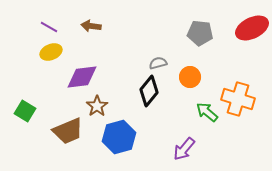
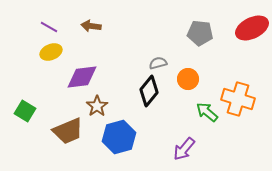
orange circle: moved 2 px left, 2 px down
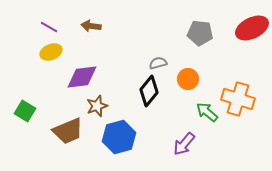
brown star: rotated 15 degrees clockwise
purple arrow: moved 5 px up
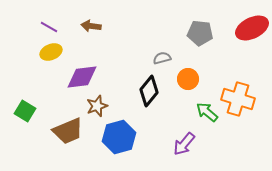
gray semicircle: moved 4 px right, 5 px up
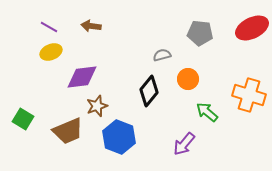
gray semicircle: moved 3 px up
orange cross: moved 11 px right, 4 px up
green square: moved 2 px left, 8 px down
blue hexagon: rotated 24 degrees counterclockwise
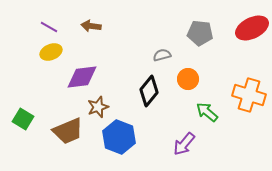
brown star: moved 1 px right, 1 px down
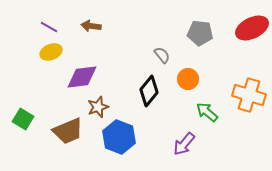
gray semicircle: rotated 66 degrees clockwise
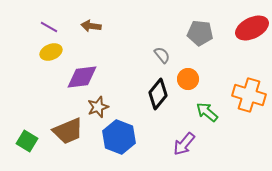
black diamond: moved 9 px right, 3 px down
green square: moved 4 px right, 22 px down
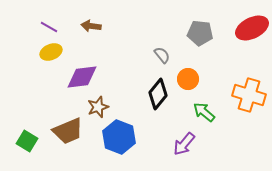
green arrow: moved 3 px left
